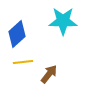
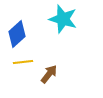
cyan star: moved 2 px up; rotated 16 degrees clockwise
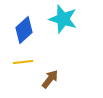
blue diamond: moved 7 px right, 4 px up
brown arrow: moved 1 px right, 5 px down
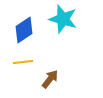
blue diamond: rotated 8 degrees clockwise
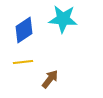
cyan star: rotated 12 degrees counterclockwise
